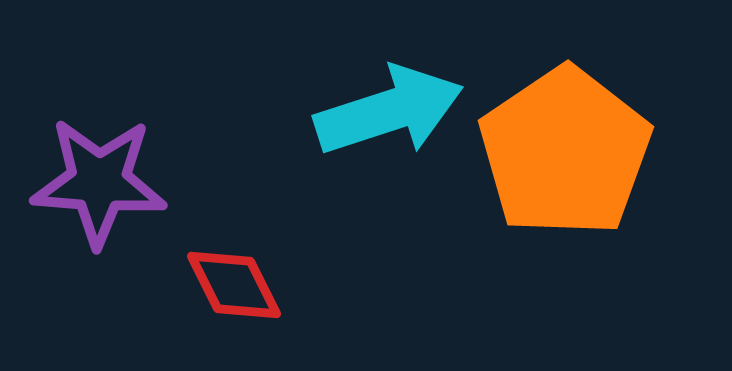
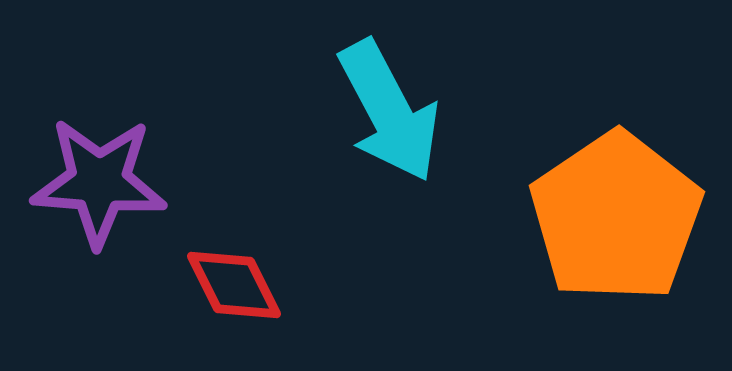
cyan arrow: rotated 80 degrees clockwise
orange pentagon: moved 51 px right, 65 px down
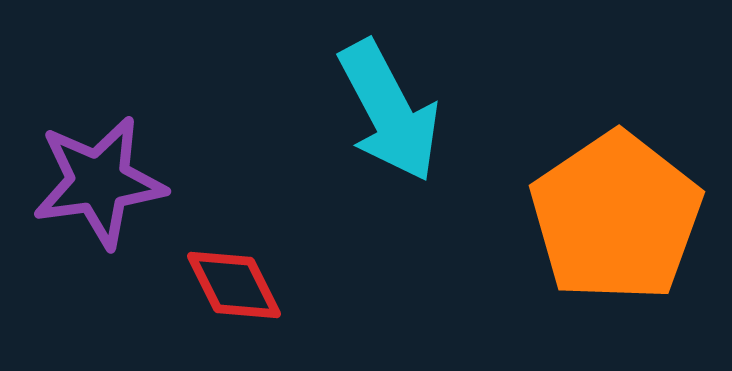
purple star: rotated 12 degrees counterclockwise
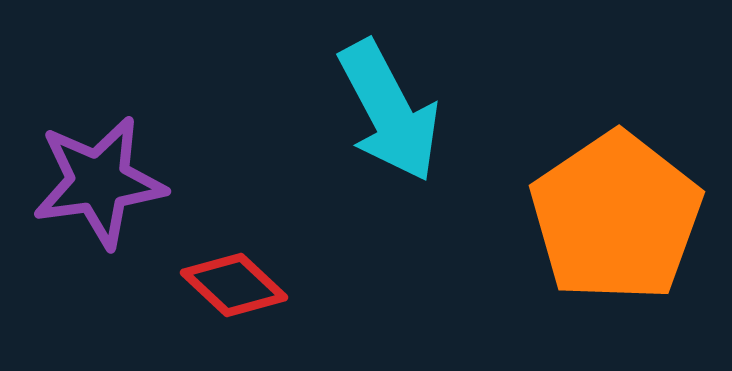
red diamond: rotated 20 degrees counterclockwise
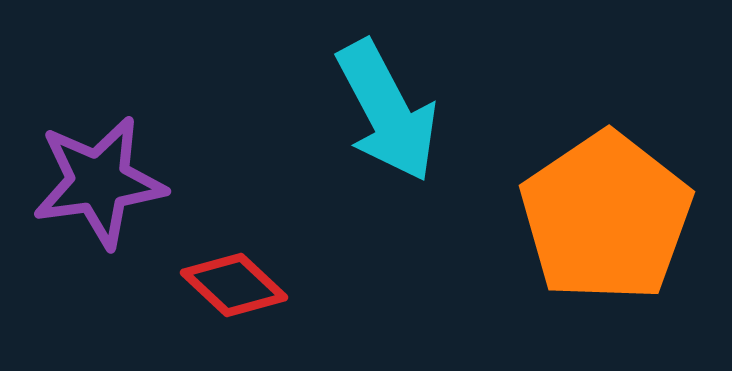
cyan arrow: moved 2 px left
orange pentagon: moved 10 px left
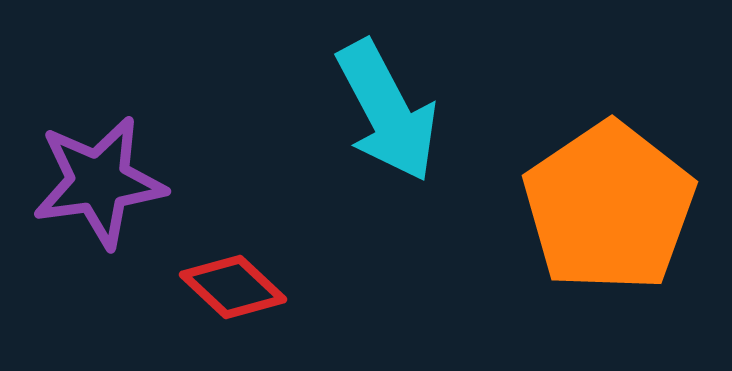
orange pentagon: moved 3 px right, 10 px up
red diamond: moved 1 px left, 2 px down
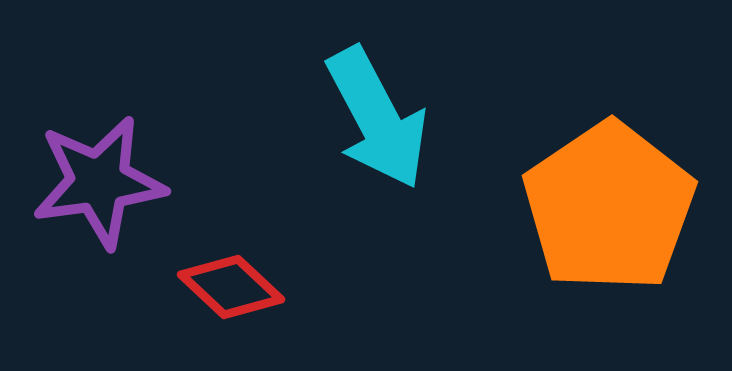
cyan arrow: moved 10 px left, 7 px down
red diamond: moved 2 px left
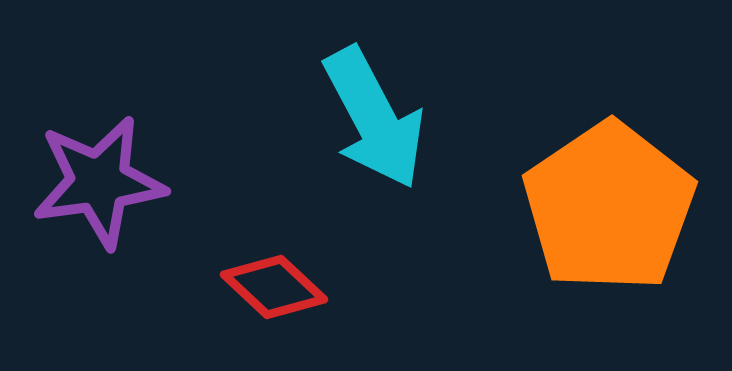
cyan arrow: moved 3 px left
red diamond: moved 43 px right
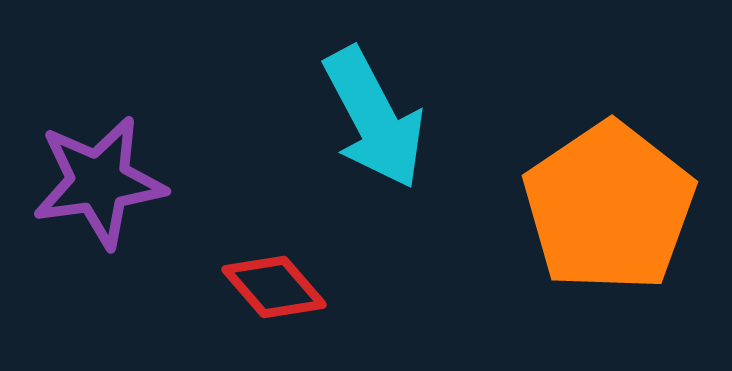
red diamond: rotated 6 degrees clockwise
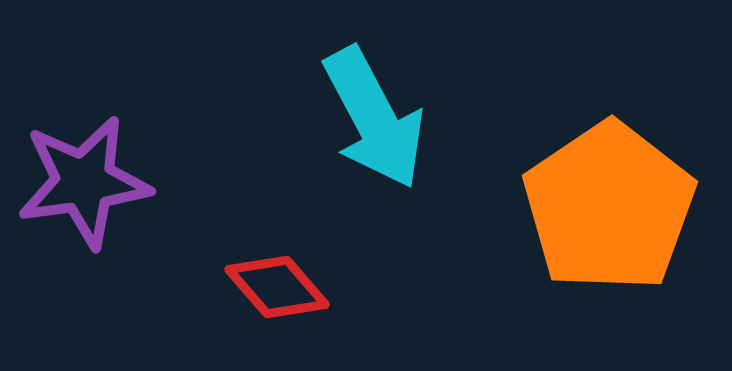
purple star: moved 15 px left
red diamond: moved 3 px right
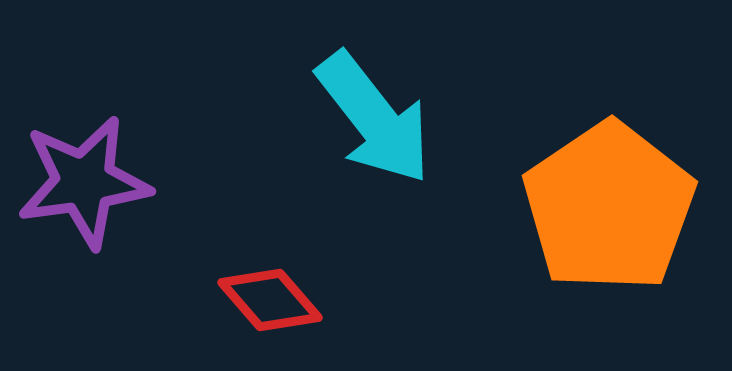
cyan arrow: rotated 10 degrees counterclockwise
red diamond: moved 7 px left, 13 px down
